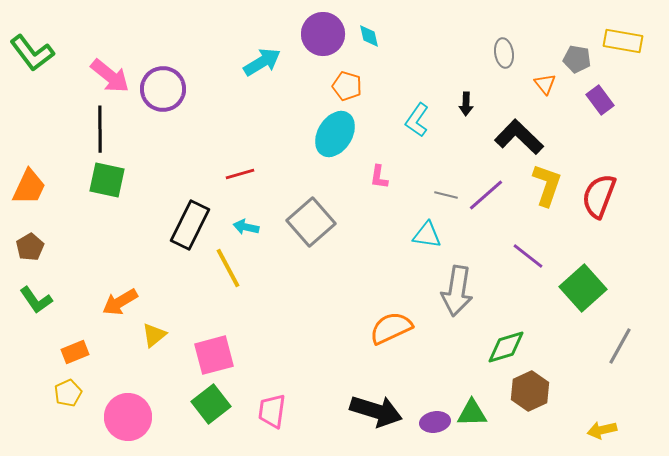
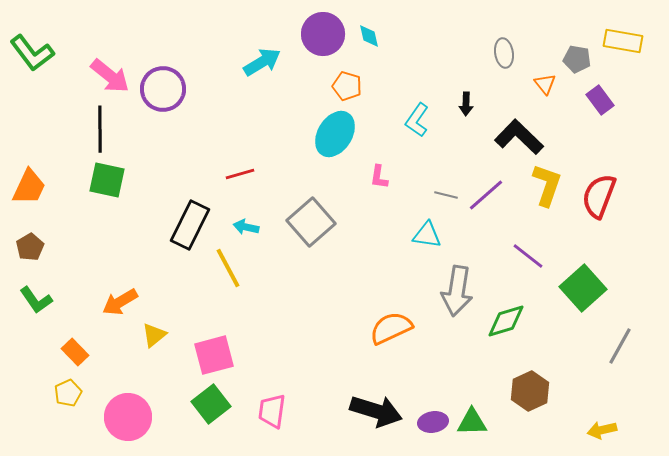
green diamond at (506, 347): moved 26 px up
orange rectangle at (75, 352): rotated 68 degrees clockwise
green triangle at (472, 413): moved 9 px down
purple ellipse at (435, 422): moved 2 px left
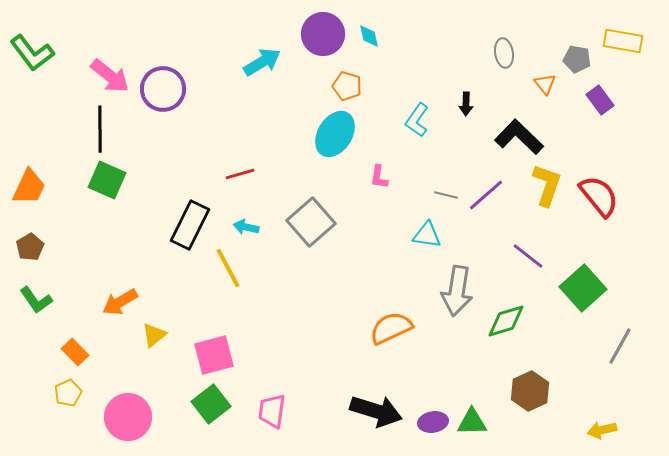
green square at (107, 180): rotated 12 degrees clockwise
red semicircle at (599, 196): rotated 120 degrees clockwise
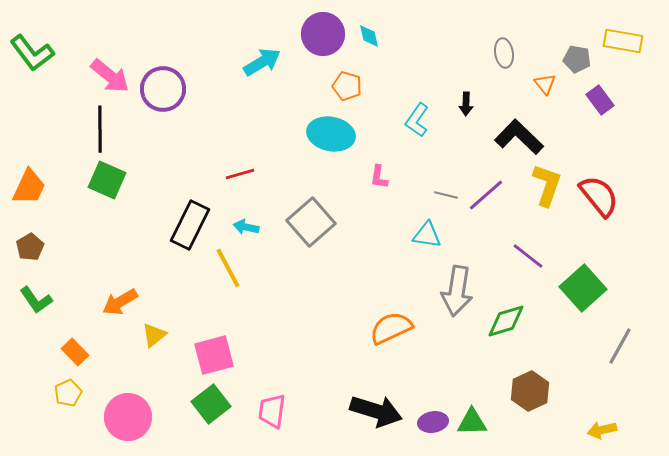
cyan ellipse at (335, 134): moved 4 px left; rotated 69 degrees clockwise
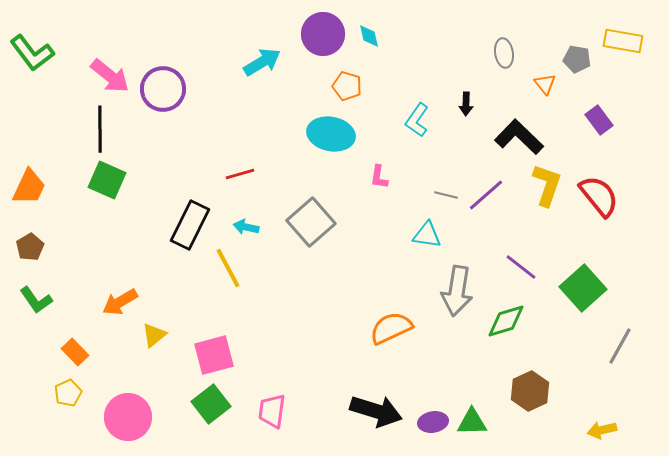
purple rectangle at (600, 100): moved 1 px left, 20 px down
purple line at (528, 256): moved 7 px left, 11 px down
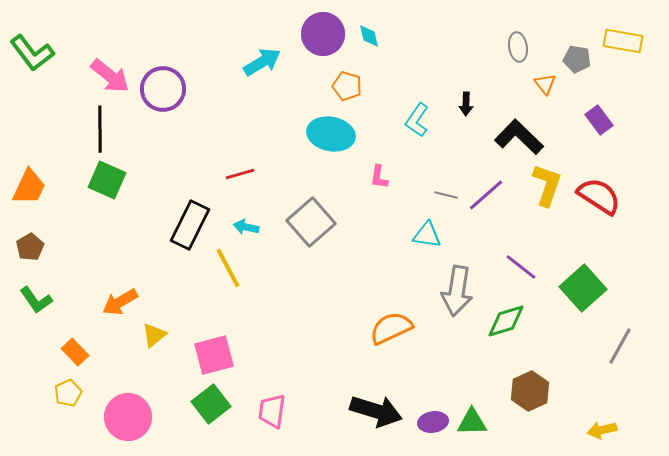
gray ellipse at (504, 53): moved 14 px right, 6 px up
red semicircle at (599, 196): rotated 18 degrees counterclockwise
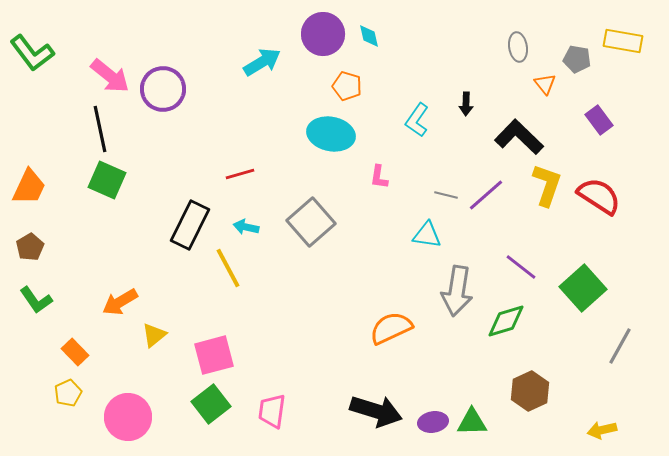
black line at (100, 129): rotated 12 degrees counterclockwise
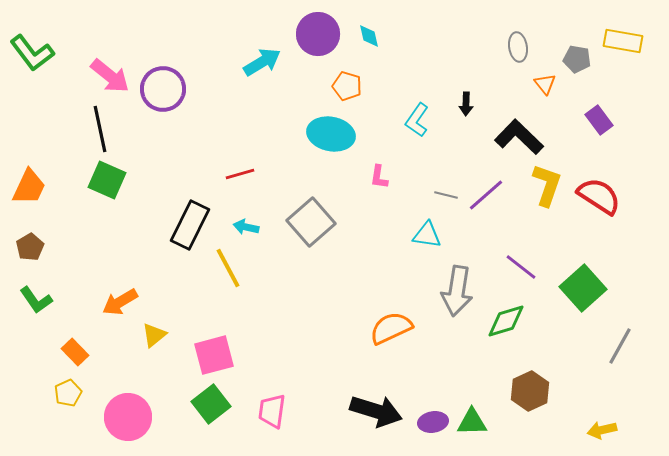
purple circle at (323, 34): moved 5 px left
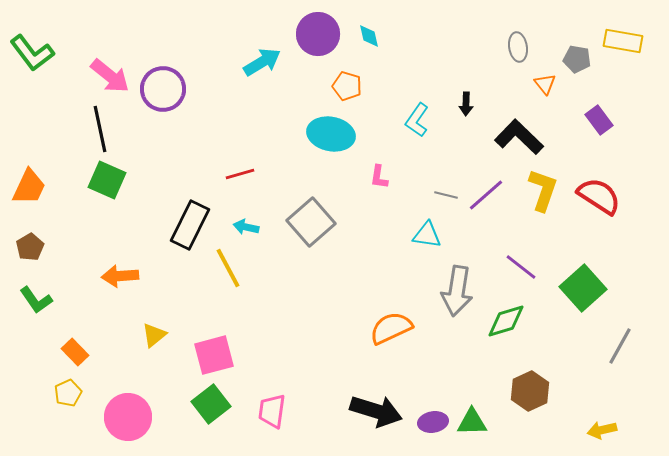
yellow L-shape at (547, 185): moved 4 px left, 5 px down
orange arrow at (120, 302): moved 26 px up; rotated 27 degrees clockwise
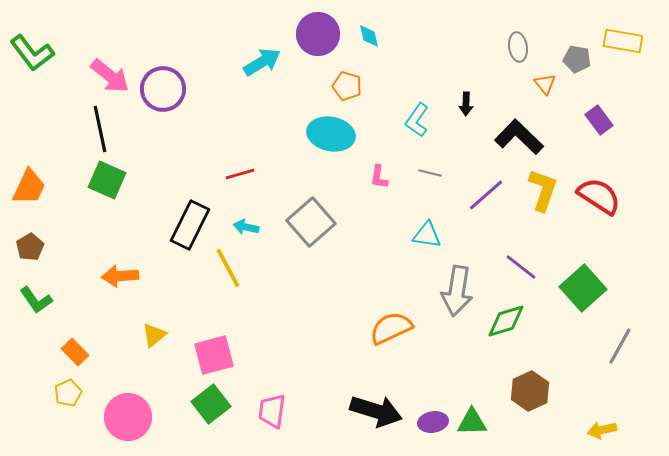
gray line at (446, 195): moved 16 px left, 22 px up
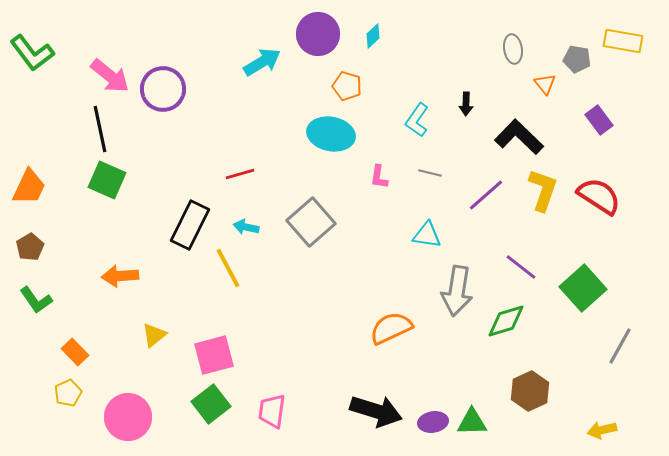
cyan diamond at (369, 36): moved 4 px right; rotated 60 degrees clockwise
gray ellipse at (518, 47): moved 5 px left, 2 px down
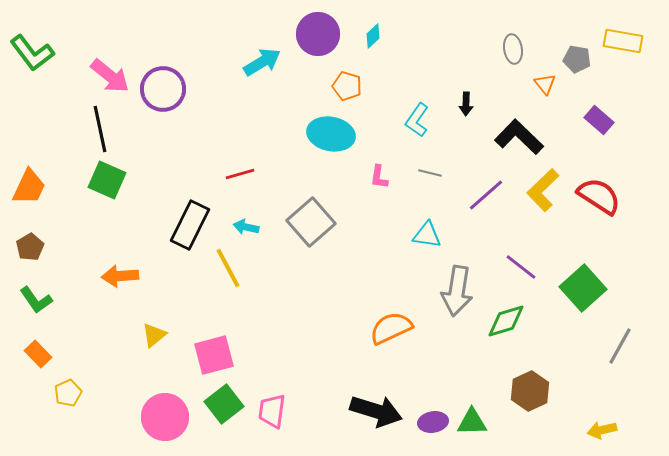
purple rectangle at (599, 120): rotated 12 degrees counterclockwise
yellow L-shape at (543, 190): rotated 153 degrees counterclockwise
orange rectangle at (75, 352): moved 37 px left, 2 px down
green square at (211, 404): moved 13 px right
pink circle at (128, 417): moved 37 px right
